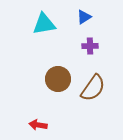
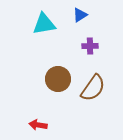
blue triangle: moved 4 px left, 2 px up
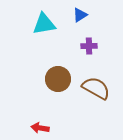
purple cross: moved 1 px left
brown semicircle: moved 3 px right; rotated 96 degrees counterclockwise
red arrow: moved 2 px right, 3 px down
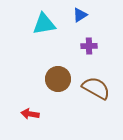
red arrow: moved 10 px left, 14 px up
